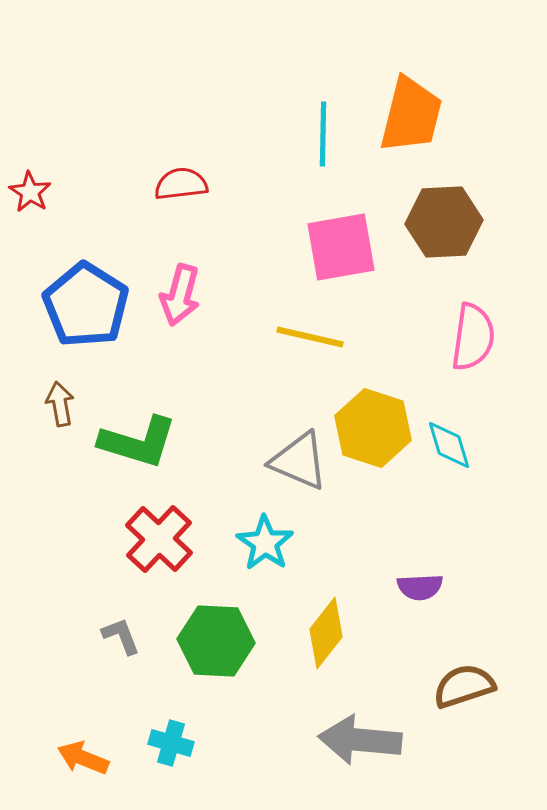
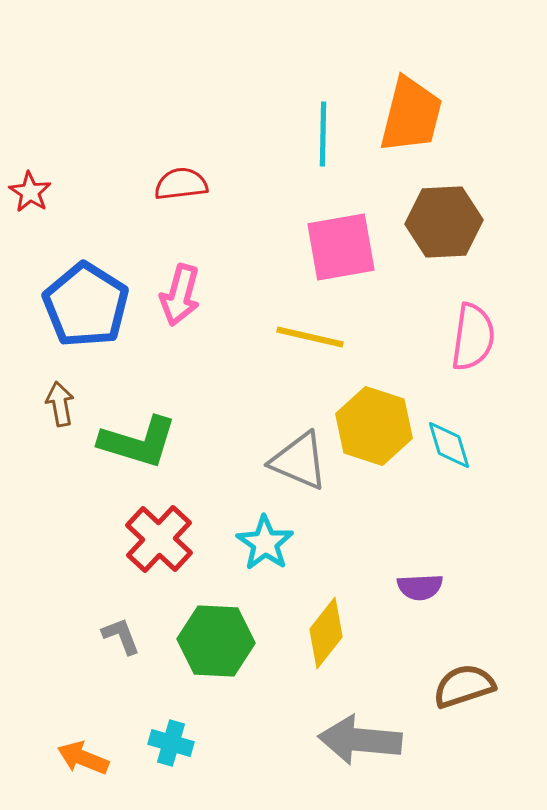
yellow hexagon: moved 1 px right, 2 px up
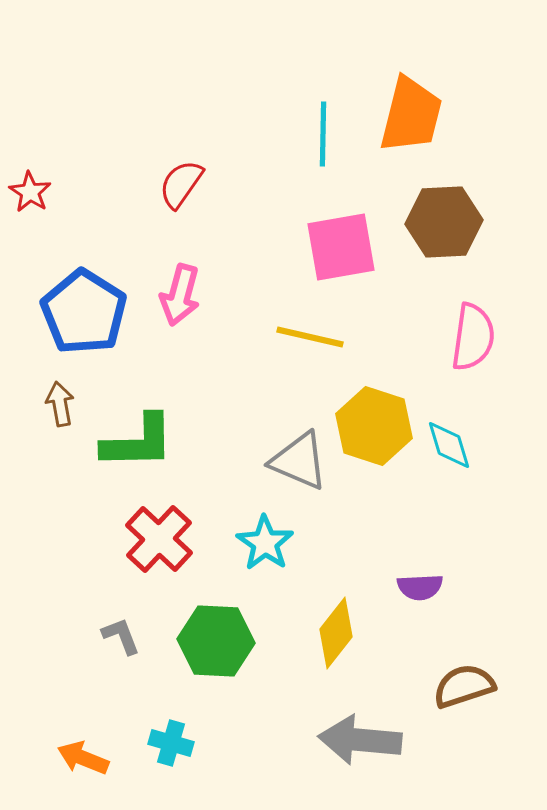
red semicircle: rotated 48 degrees counterclockwise
blue pentagon: moved 2 px left, 7 px down
green L-shape: rotated 18 degrees counterclockwise
yellow diamond: moved 10 px right
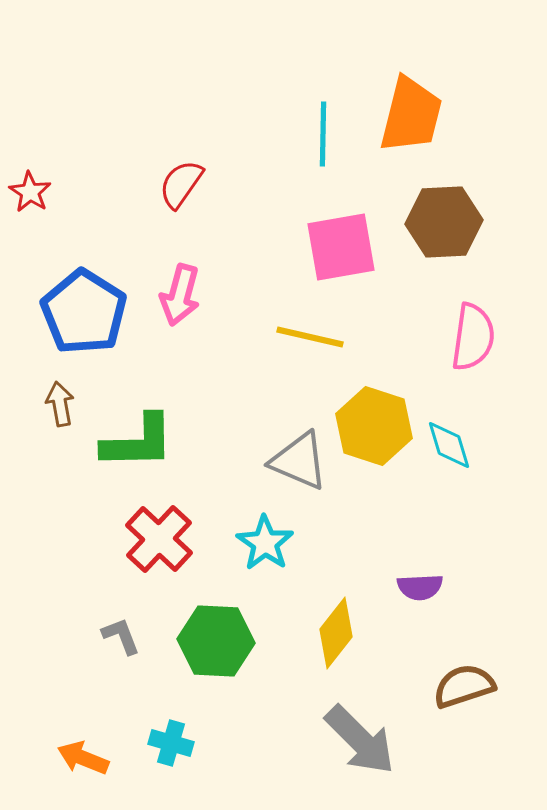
gray arrow: rotated 140 degrees counterclockwise
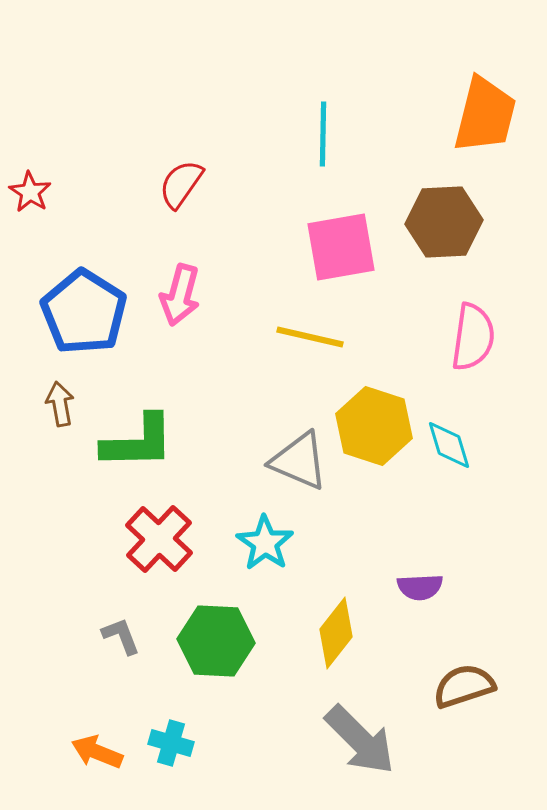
orange trapezoid: moved 74 px right
orange arrow: moved 14 px right, 6 px up
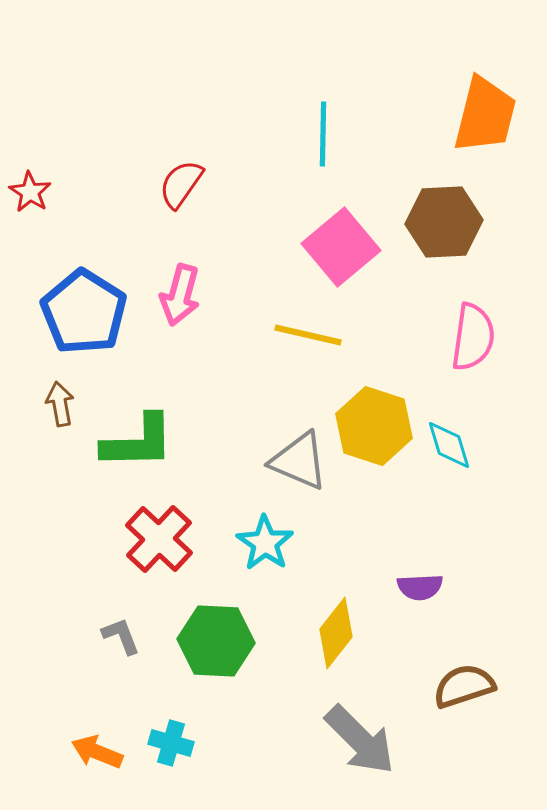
pink square: rotated 30 degrees counterclockwise
yellow line: moved 2 px left, 2 px up
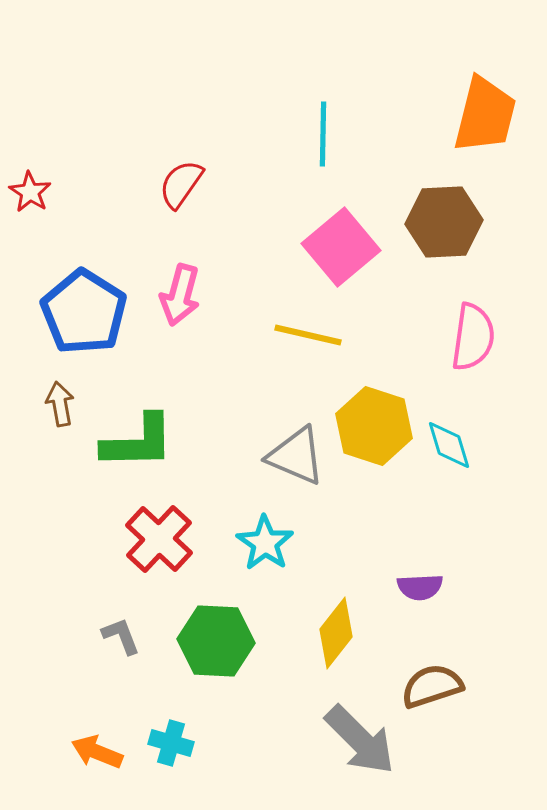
gray triangle: moved 3 px left, 5 px up
brown semicircle: moved 32 px left
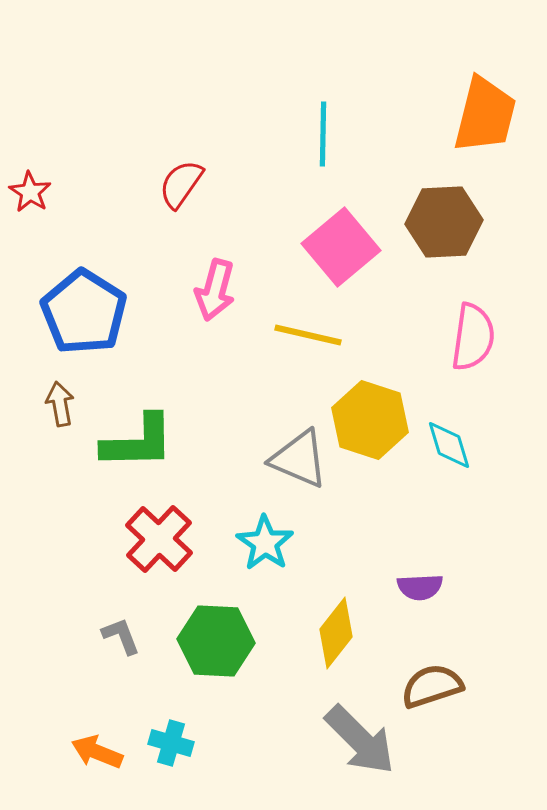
pink arrow: moved 35 px right, 5 px up
yellow hexagon: moved 4 px left, 6 px up
gray triangle: moved 3 px right, 3 px down
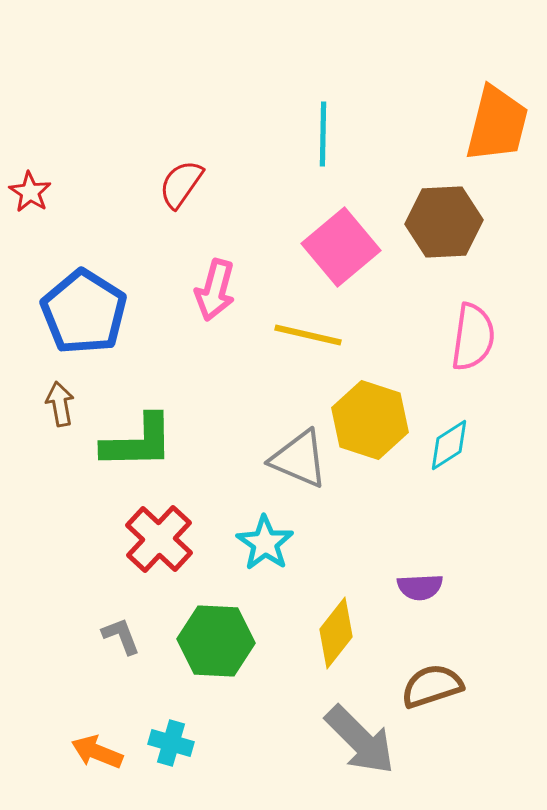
orange trapezoid: moved 12 px right, 9 px down
cyan diamond: rotated 74 degrees clockwise
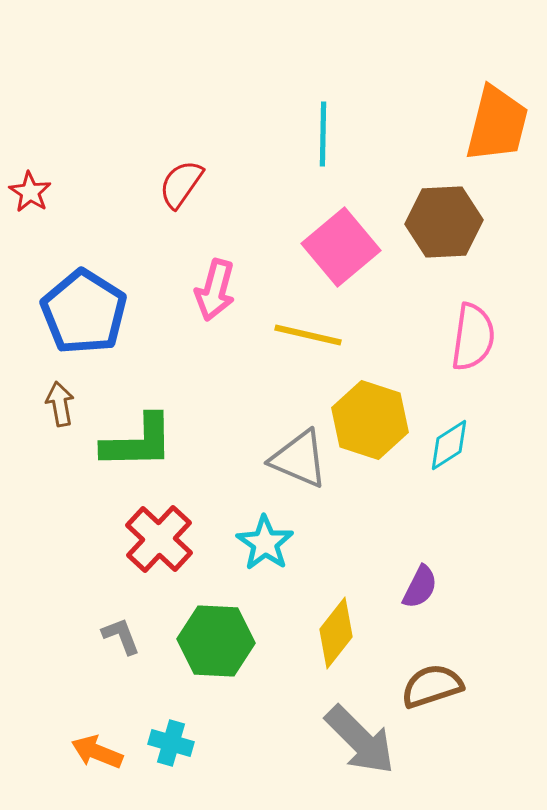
purple semicircle: rotated 60 degrees counterclockwise
